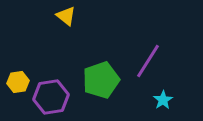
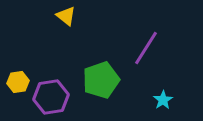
purple line: moved 2 px left, 13 px up
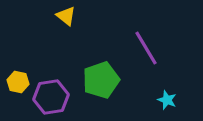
purple line: rotated 63 degrees counterclockwise
yellow hexagon: rotated 20 degrees clockwise
cyan star: moved 4 px right; rotated 18 degrees counterclockwise
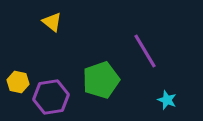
yellow triangle: moved 14 px left, 6 px down
purple line: moved 1 px left, 3 px down
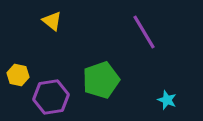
yellow triangle: moved 1 px up
purple line: moved 1 px left, 19 px up
yellow hexagon: moved 7 px up
